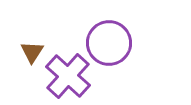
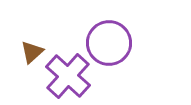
brown triangle: rotated 15 degrees clockwise
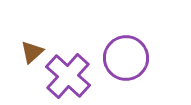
purple circle: moved 17 px right, 15 px down
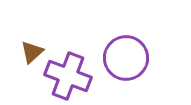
purple cross: rotated 21 degrees counterclockwise
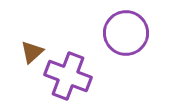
purple circle: moved 25 px up
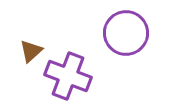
brown triangle: moved 1 px left, 1 px up
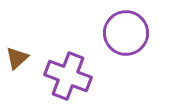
brown triangle: moved 14 px left, 7 px down
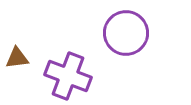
brown triangle: rotated 35 degrees clockwise
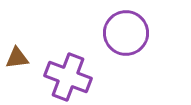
purple cross: moved 1 px down
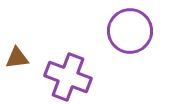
purple circle: moved 4 px right, 2 px up
